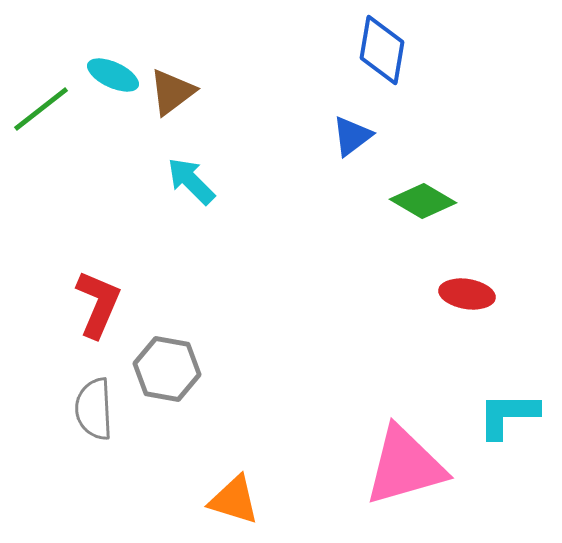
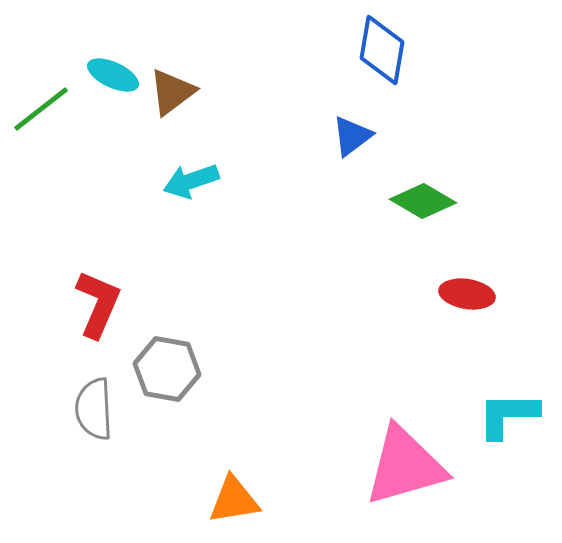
cyan arrow: rotated 64 degrees counterclockwise
orange triangle: rotated 26 degrees counterclockwise
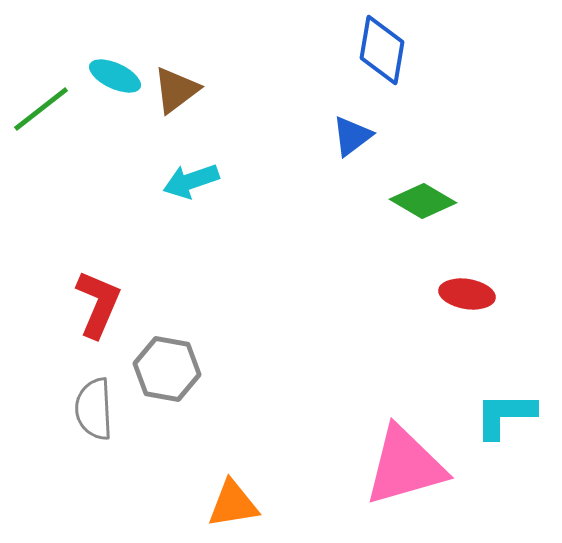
cyan ellipse: moved 2 px right, 1 px down
brown triangle: moved 4 px right, 2 px up
cyan L-shape: moved 3 px left
orange triangle: moved 1 px left, 4 px down
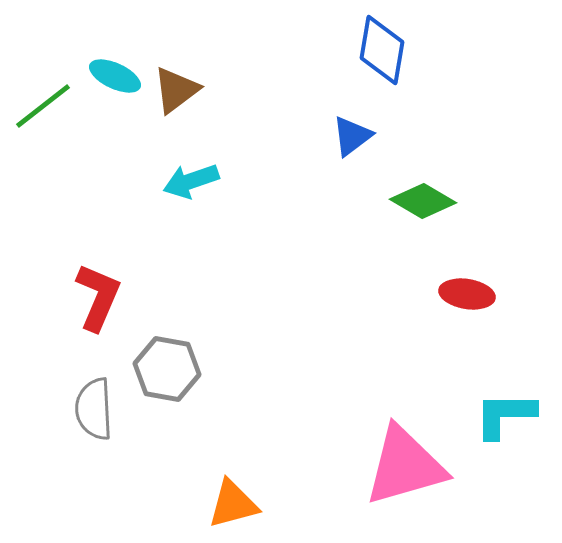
green line: moved 2 px right, 3 px up
red L-shape: moved 7 px up
orange triangle: rotated 6 degrees counterclockwise
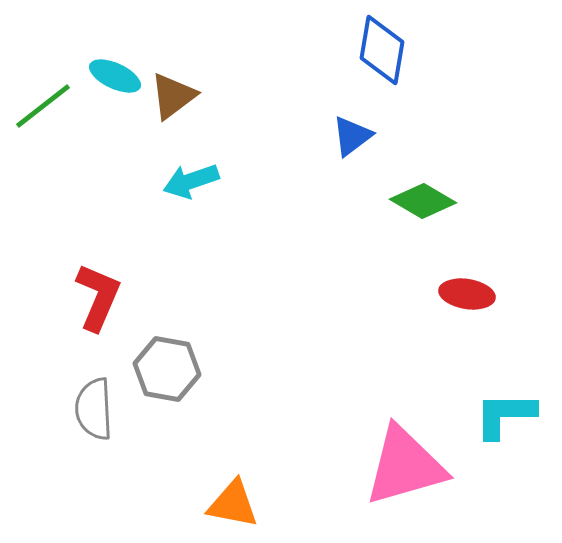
brown triangle: moved 3 px left, 6 px down
orange triangle: rotated 26 degrees clockwise
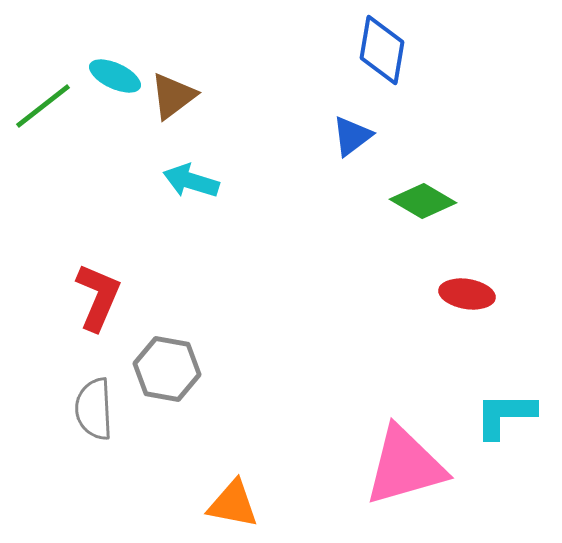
cyan arrow: rotated 36 degrees clockwise
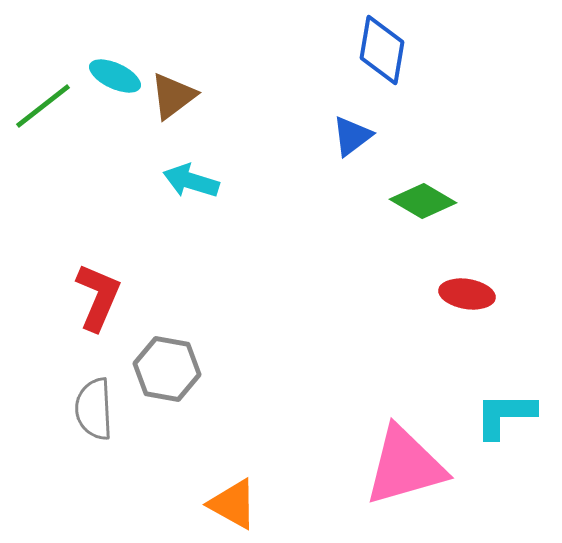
orange triangle: rotated 18 degrees clockwise
